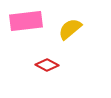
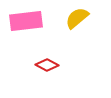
yellow semicircle: moved 7 px right, 11 px up
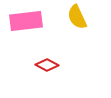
yellow semicircle: moved 1 px up; rotated 75 degrees counterclockwise
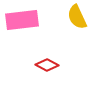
pink rectangle: moved 4 px left, 1 px up
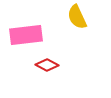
pink rectangle: moved 4 px right, 15 px down
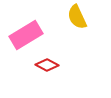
pink rectangle: rotated 24 degrees counterclockwise
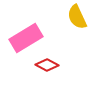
pink rectangle: moved 3 px down
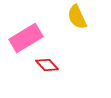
red diamond: rotated 20 degrees clockwise
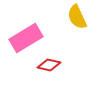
red diamond: moved 2 px right; rotated 35 degrees counterclockwise
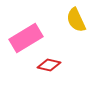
yellow semicircle: moved 1 px left, 3 px down
